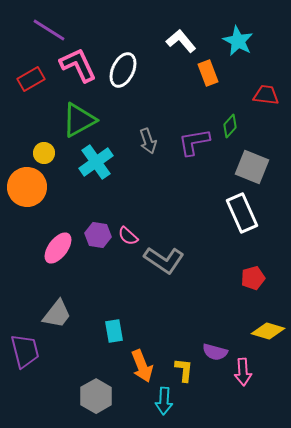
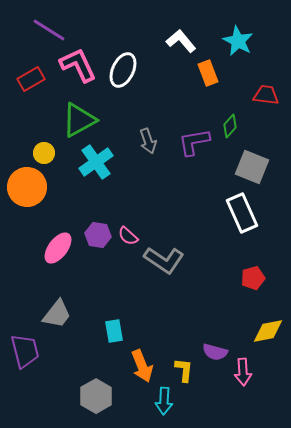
yellow diamond: rotated 28 degrees counterclockwise
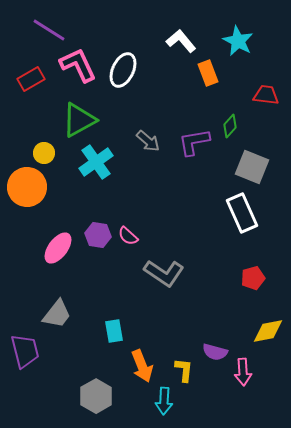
gray arrow: rotated 30 degrees counterclockwise
gray L-shape: moved 13 px down
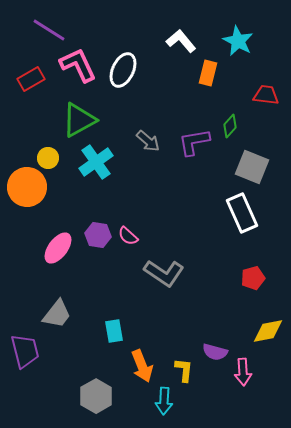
orange rectangle: rotated 35 degrees clockwise
yellow circle: moved 4 px right, 5 px down
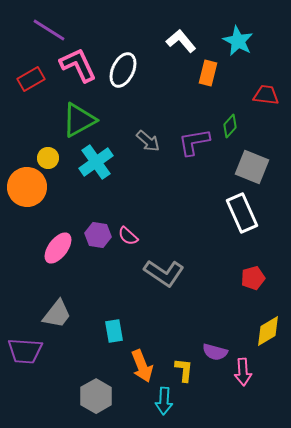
yellow diamond: rotated 20 degrees counterclockwise
purple trapezoid: rotated 108 degrees clockwise
